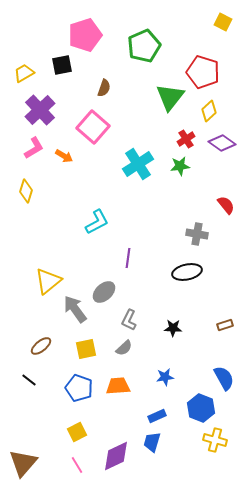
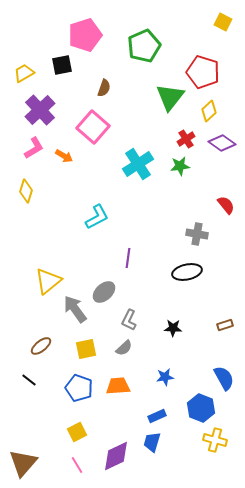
cyan L-shape at (97, 222): moved 5 px up
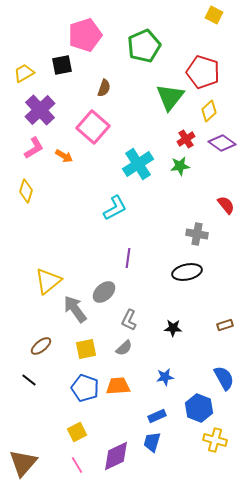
yellow square at (223, 22): moved 9 px left, 7 px up
cyan L-shape at (97, 217): moved 18 px right, 9 px up
blue pentagon at (79, 388): moved 6 px right
blue hexagon at (201, 408): moved 2 px left
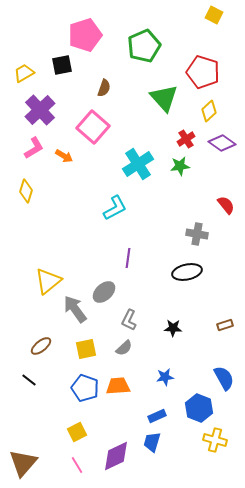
green triangle at (170, 97): moved 6 px left, 1 px down; rotated 20 degrees counterclockwise
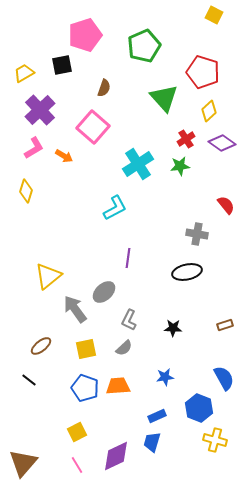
yellow triangle at (48, 281): moved 5 px up
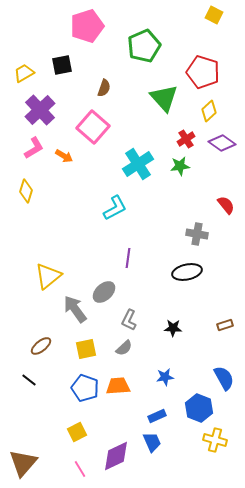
pink pentagon at (85, 35): moved 2 px right, 9 px up
blue trapezoid at (152, 442): rotated 140 degrees clockwise
pink line at (77, 465): moved 3 px right, 4 px down
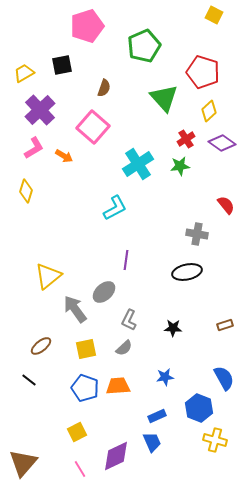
purple line at (128, 258): moved 2 px left, 2 px down
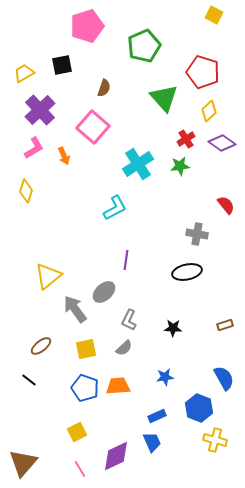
orange arrow at (64, 156): rotated 36 degrees clockwise
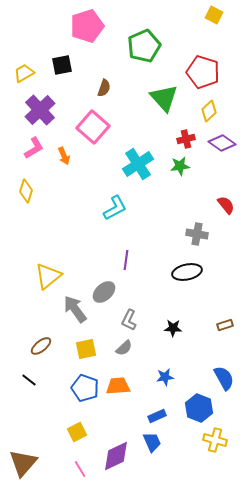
red cross at (186, 139): rotated 18 degrees clockwise
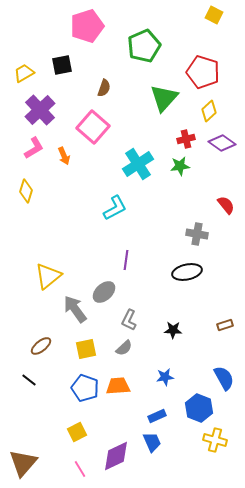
green triangle at (164, 98): rotated 24 degrees clockwise
black star at (173, 328): moved 2 px down
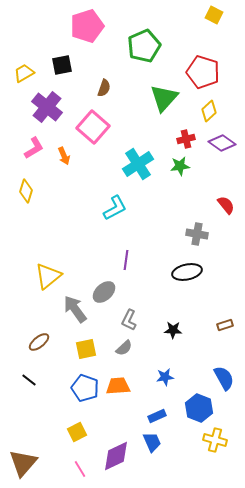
purple cross at (40, 110): moved 7 px right, 3 px up; rotated 8 degrees counterclockwise
brown ellipse at (41, 346): moved 2 px left, 4 px up
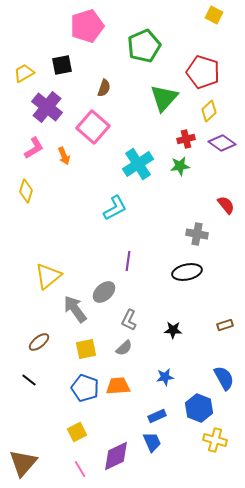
purple line at (126, 260): moved 2 px right, 1 px down
